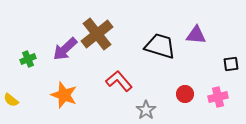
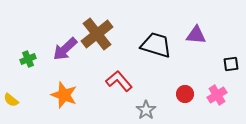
black trapezoid: moved 4 px left, 1 px up
pink cross: moved 1 px left, 2 px up; rotated 18 degrees counterclockwise
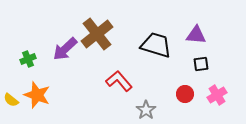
black square: moved 30 px left
orange star: moved 27 px left
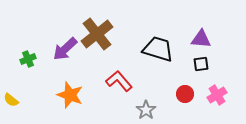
purple triangle: moved 5 px right, 4 px down
black trapezoid: moved 2 px right, 4 px down
orange star: moved 33 px right
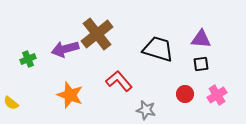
purple arrow: rotated 28 degrees clockwise
yellow semicircle: moved 3 px down
gray star: rotated 24 degrees counterclockwise
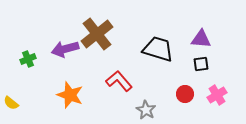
gray star: rotated 18 degrees clockwise
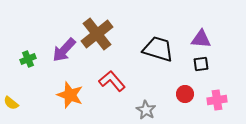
purple arrow: moved 1 px left, 1 px down; rotated 32 degrees counterclockwise
red L-shape: moved 7 px left
pink cross: moved 5 px down; rotated 24 degrees clockwise
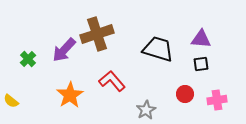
brown cross: rotated 20 degrees clockwise
green cross: rotated 21 degrees counterclockwise
orange star: rotated 20 degrees clockwise
yellow semicircle: moved 2 px up
gray star: rotated 12 degrees clockwise
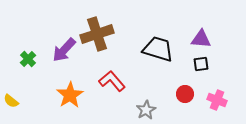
pink cross: rotated 30 degrees clockwise
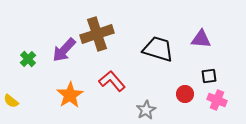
black square: moved 8 px right, 12 px down
